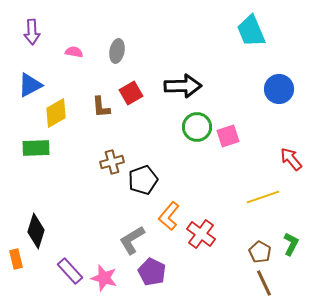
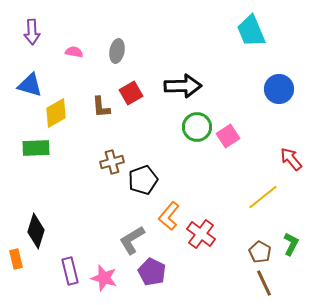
blue triangle: rotated 44 degrees clockwise
pink square: rotated 15 degrees counterclockwise
yellow line: rotated 20 degrees counterclockwise
purple rectangle: rotated 28 degrees clockwise
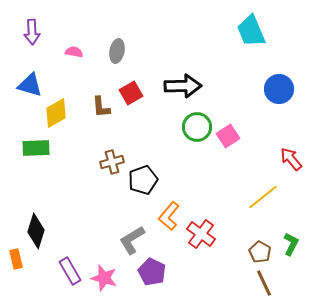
purple rectangle: rotated 16 degrees counterclockwise
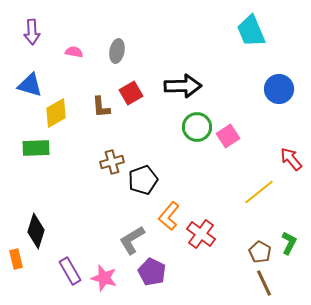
yellow line: moved 4 px left, 5 px up
green L-shape: moved 2 px left, 1 px up
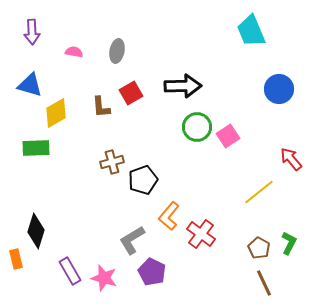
brown pentagon: moved 1 px left, 4 px up
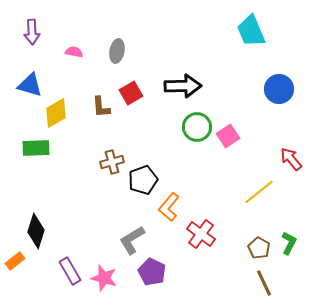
orange L-shape: moved 9 px up
orange rectangle: moved 1 px left, 2 px down; rotated 66 degrees clockwise
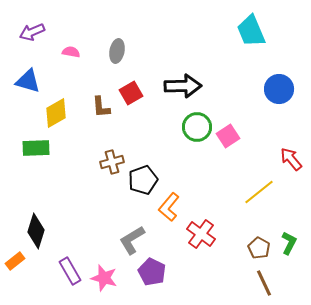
purple arrow: rotated 70 degrees clockwise
pink semicircle: moved 3 px left
blue triangle: moved 2 px left, 4 px up
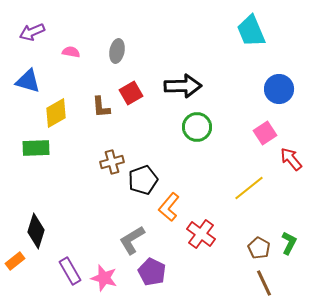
pink square: moved 37 px right, 3 px up
yellow line: moved 10 px left, 4 px up
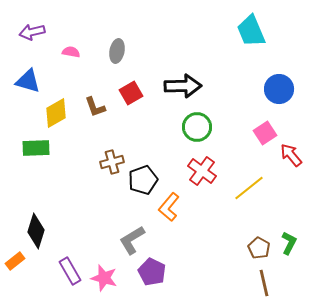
purple arrow: rotated 10 degrees clockwise
brown L-shape: moved 6 px left; rotated 15 degrees counterclockwise
red arrow: moved 4 px up
red cross: moved 1 px right, 63 px up
brown line: rotated 12 degrees clockwise
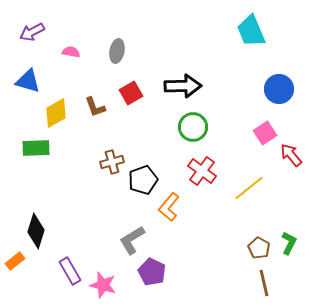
purple arrow: rotated 15 degrees counterclockwise
green circle: moved 4 px left
pink star: moved 1 px left, 7 px down
